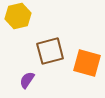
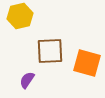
yellow hexagon: moved 2 px right
brown square: rotated 12 degrees clockwise
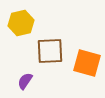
yellow hexagon: moved 1 px right, 7 px down
purple semicircle: moved 2 px left, 1 px down
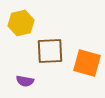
purple semicircle: rotated 114 degrees counterclockwise
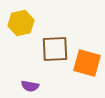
brown square: moved 5 px right, 2 px up
purple semicircle: moved 5 px right, 5 px down
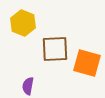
yellow hexagon: moved 2 px right; rotated 25 degrees counterclockwise
purple semicircle: moved 2 px left; rotated 90 degrees clockwise
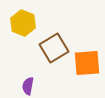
brown square: moved 1 px left, 1 px up; rotated 28 degrees counterclockwise
orange square: rotated 20 degrees counterclockwise
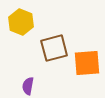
yellow hexagon: moved 2 px left, 1 px up
brown square: rotated 16 degrees clockwise
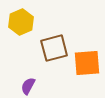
yellow hexagon: rotated 15 degrees clockwise
purple semicircle: rotated 18 degrees clockwise
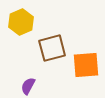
brown square: moved 2 px left
orange square: moved 1 px left, 2 px down
